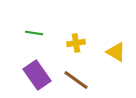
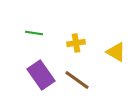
purple rectangle: moved 4 px right
brown line: moved 1 px right
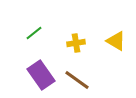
green line: rotated 48 degrees counterclockwise
yellow triangle: moved 11 px up
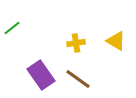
green line: moved 22 px left, 5 px up
brown line: moved 1 px right, 1 px up
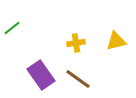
yellow triangle: rotated 45 degrees counterclockwise
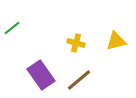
yellow cross: rotated 24 degrees clockwise
brown line: moved 1 px right, 1 px down; rotated 76 degrees counterclockwise
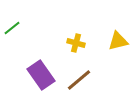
yellow triangle: moved 2 px right
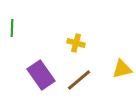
green line: rotated 48 degrees counterclockwise
yellow triangle: moved 4 px right, 28 px down
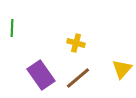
yellow triangle: rotated 35 degrees counterclockwise
brown line: moved 1 px left, 2 px up
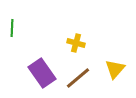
yellow triangle: moved 7 px left
purple rectangle: moved 1 px right, 2 px up
